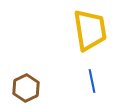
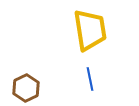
blue line: moved 2 px left, 2 px up
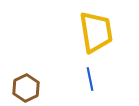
yellow trapezoid: moved 6 px right, 2 px down
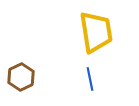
brown hexagon: moved 5 px left, 11 px up
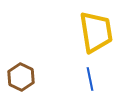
brown hexagon: rotated 8 degrees counterclockwise
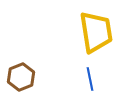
brown hexagon: rotated 12 degrees clockwise
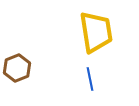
brown hexagon: moved 4 px left, 9 px up
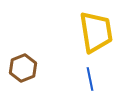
brown hexagon: moved 6 px right
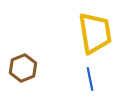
yellow trapezoid: moved 1 px left, 1 px down
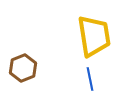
yellow trapezoid: moved 1 px left, 3 px down
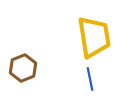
yellow trapezoid: moved 1 px down
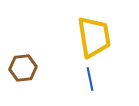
brown hexagon: rotated 16 degrees clockwise
